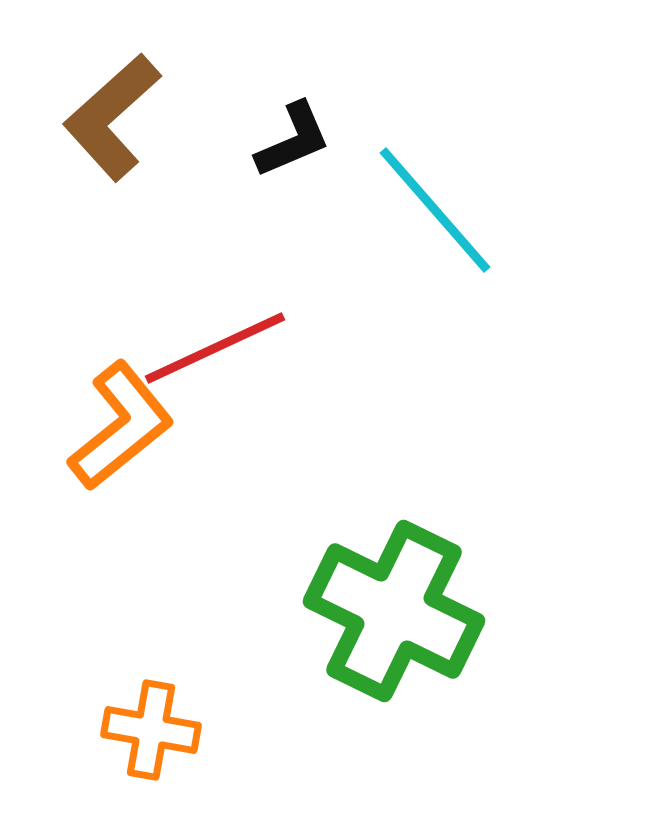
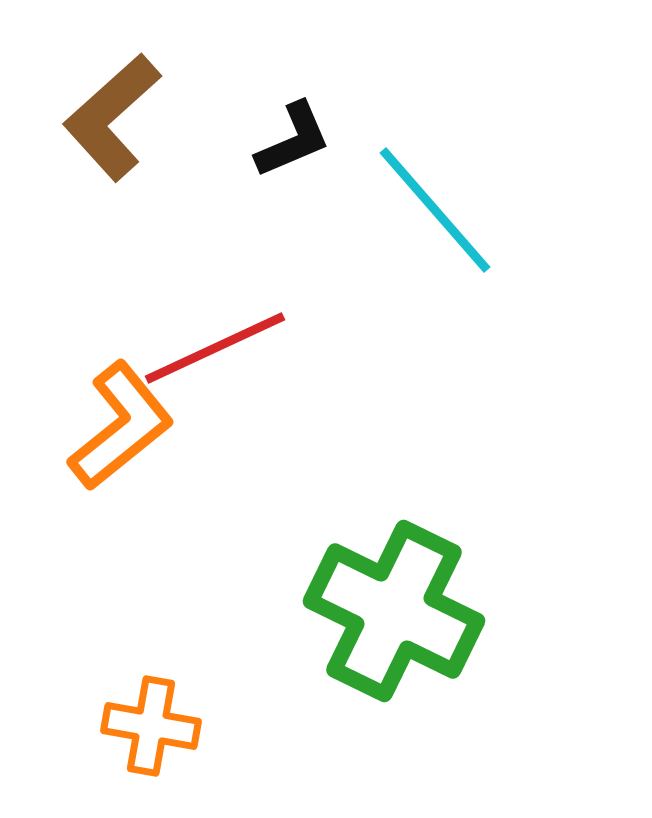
orange cross: moved 4 px up
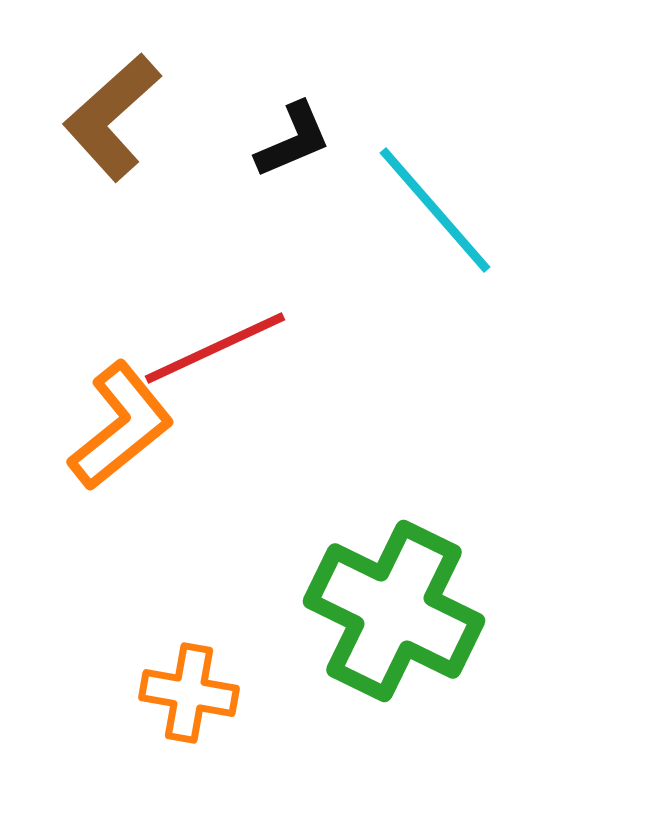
orange cross: moved 38 px right, 33 px up
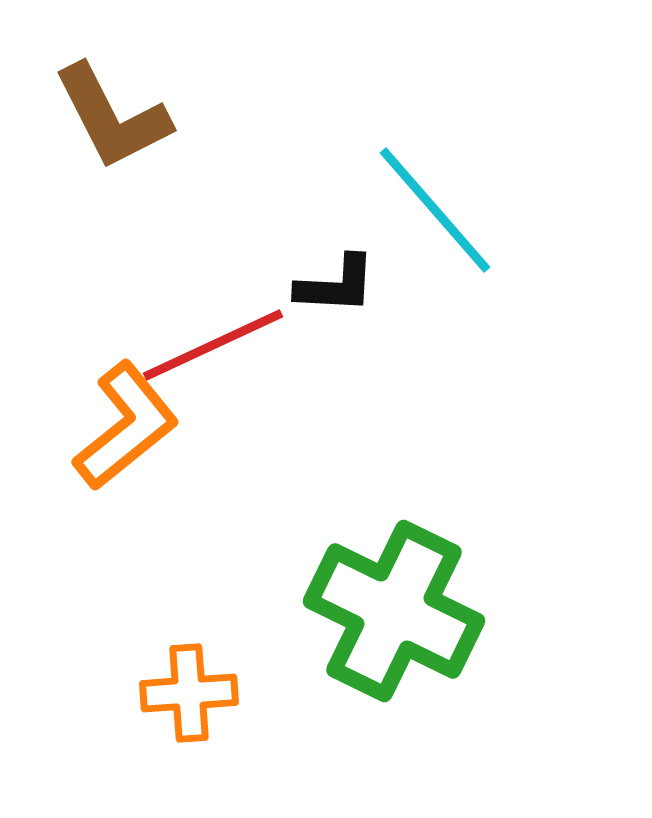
brown L-shape: rotated 75 degrees counterclockwise
black L-shape: moved 43 px right, 145 px down; rotated 26 degrees clockwise
red line: moved 2 px left, 3 px up
orange L-shape: moved 5 px right
orange cross: rotated 14 degrees counterclockwise
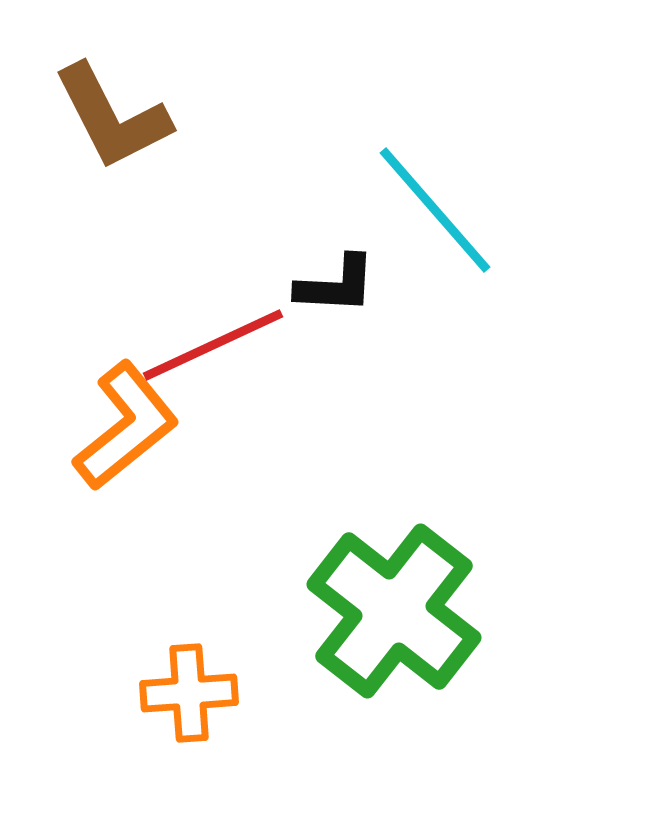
green cross: rotated 12 degrees clockwise
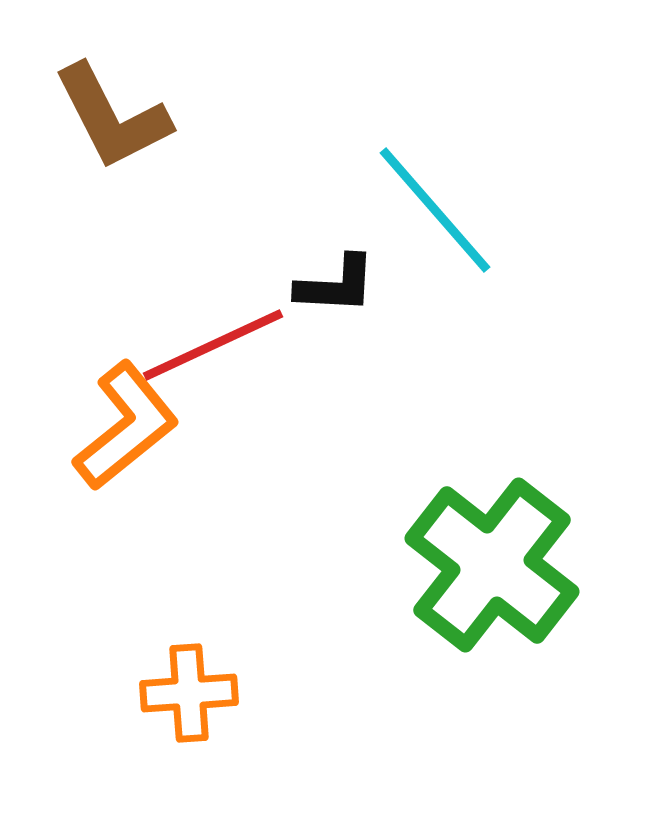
green cross: moved 98 px right, 46 px up
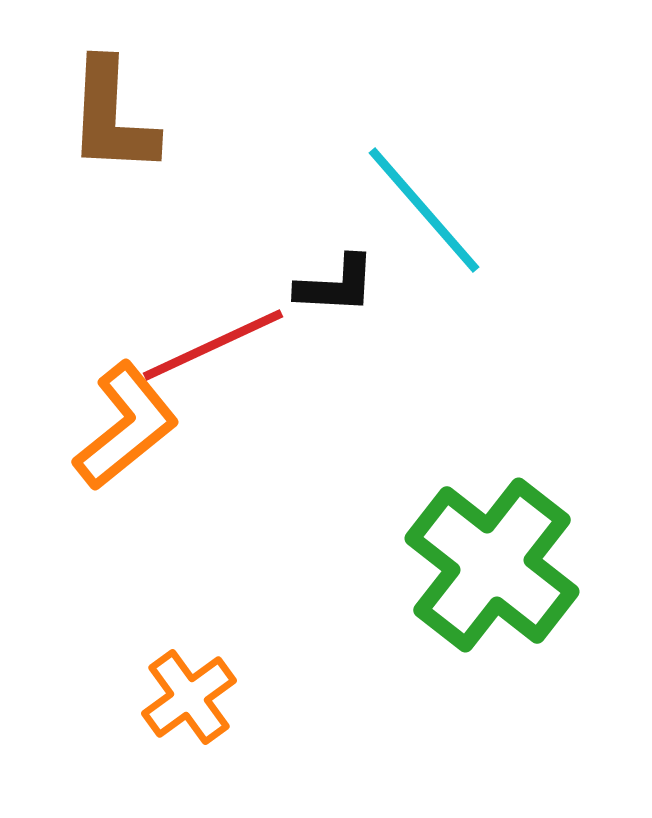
brown L-shape: rotated 30 degrees clockwise
cyan line: moved 11 px left
orange cross: moved 4 px down; rotated 32 degrees counterclockwise
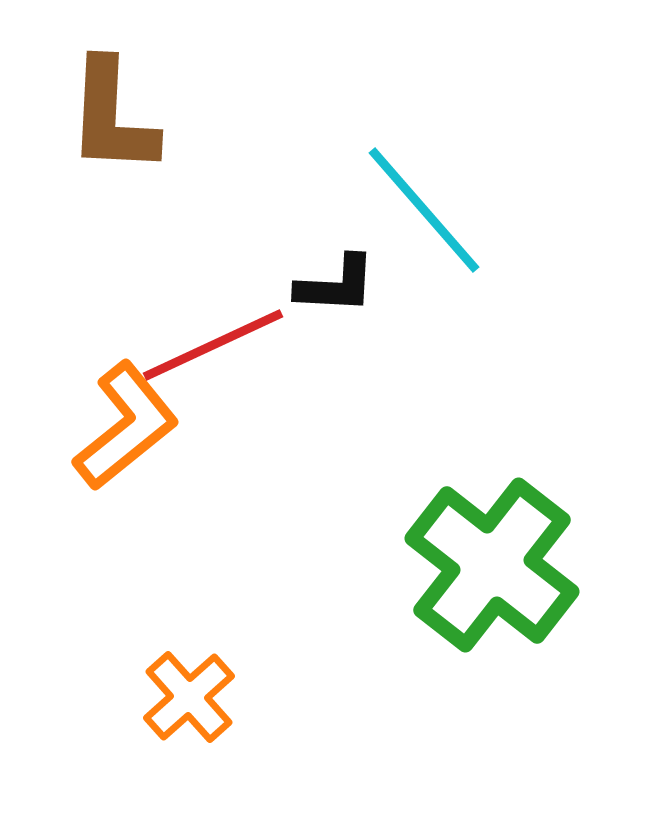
orange cross: rotated 6 degrees counterclockwise
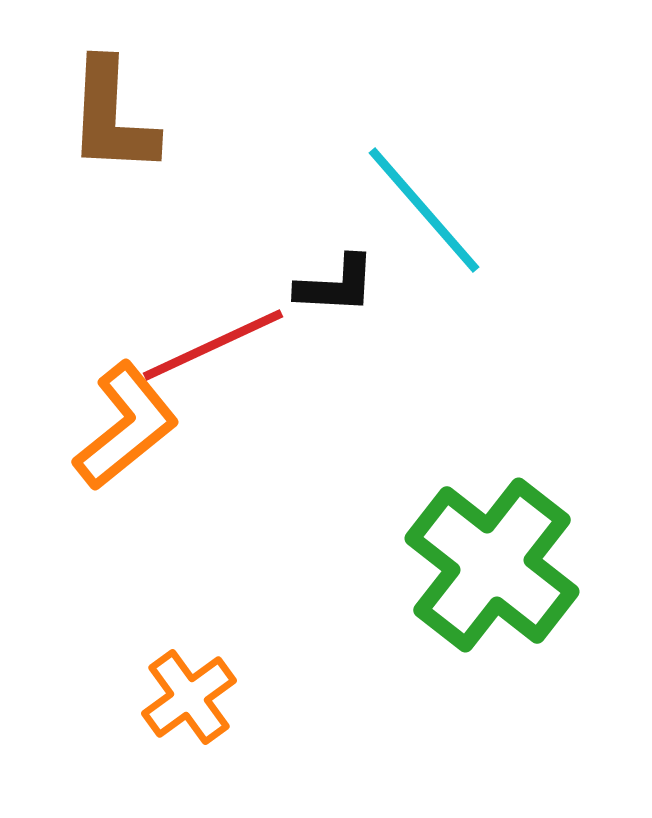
orange cross: rotated 6 degrees clockwise
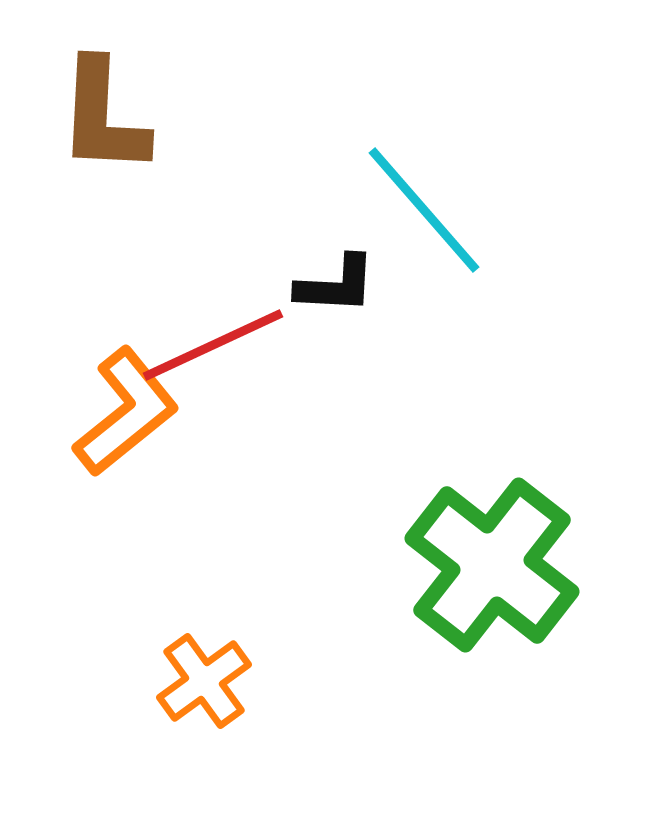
brown L-shape: moved 9 px left
orange L-shape: moved 14 px up
orange cross: moved 15 px right, 16 px up
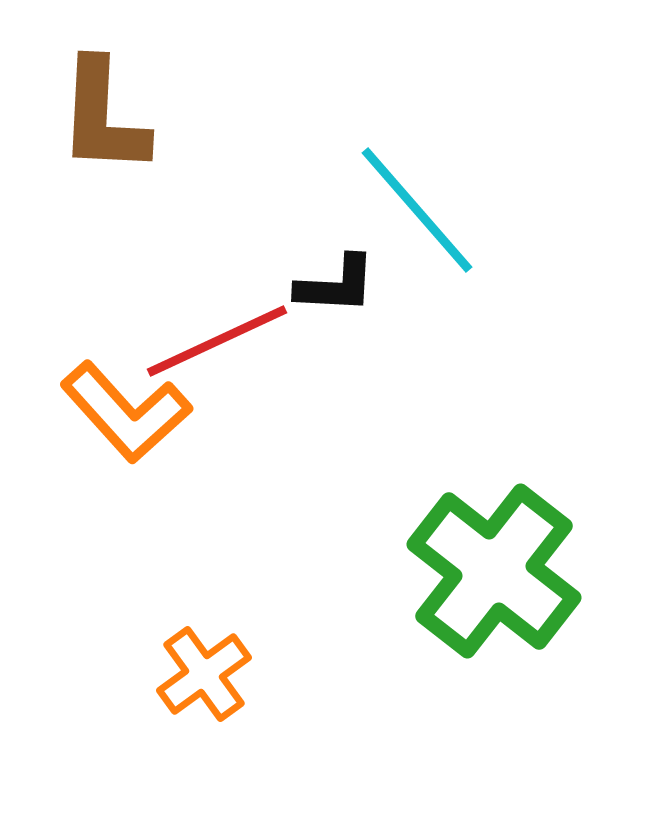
cyan line: moved 7 px left
red line: moved 4 px right, 4 px up
orange L-shape: rotated 87 degrees clockwise
green cross: moved 2 px right, 6 px down
orange cross: moved 7 px up
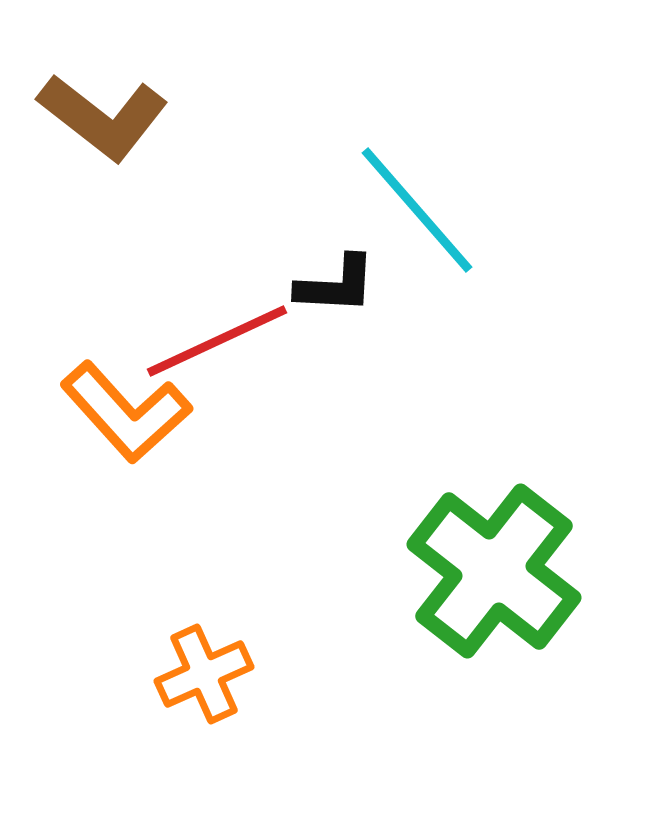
brown L-shape: rotated 55 degrees counterclockwise
orange cross: rotated 12 degrees clockwise
